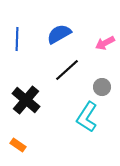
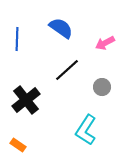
blue semicircle: moved 2 px right, 6 px up; rotated 65 degrees clockwise
black cross: rotated 12 degrees clockwise
cyan L-shape: moved 1 px left, 13 px down
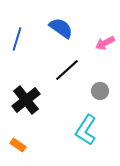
blue line: rotated 15 degrees clockwise
gray circle: moved 2 px left, 4 px down
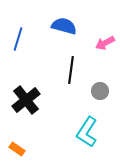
blue semicircle: moved 3 px right, 2 px up; rotated 20 degrees counterclockwise
blue line: moved 1 px right
black line: moved 4 px right; rotated 40 degrees counterclockwise
cyan L-shape: moved 1 px right, 2 px down
orange rectangle: moved 1 px left, 4 px down
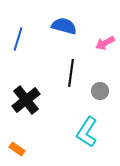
black line: moved 3 px down
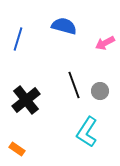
black line: moved 3 px right, 12 px down; rotated 28 degrees counterclockwise
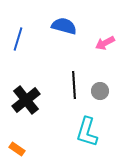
black line: rotated 16 degrees clockwise
cyan L-shape: rotated 16 degrees counterclockwise
